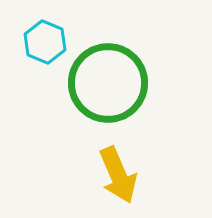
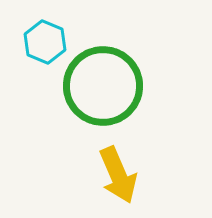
green circle: moved 5 px left, 3 px down
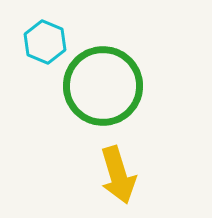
yellow arrow: rotated 6 degrees clockwise
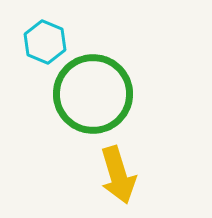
green circle: moved 10 px left, 8 px down
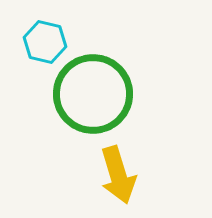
cyan hexagon: rotated 9 degrees counterclockwise
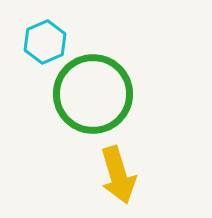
cyan hexagon: rotated 24 degrees clockwise
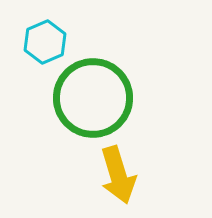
green circle: moved 4 px down
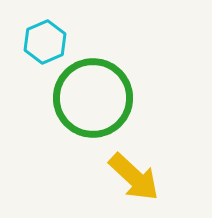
yellow arrow: moved 16 px right, 2 px down; rotated 30 degrees counterclockwise
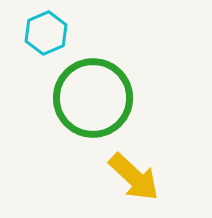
cyan hexagon: moved 1 px right, 9 px up
